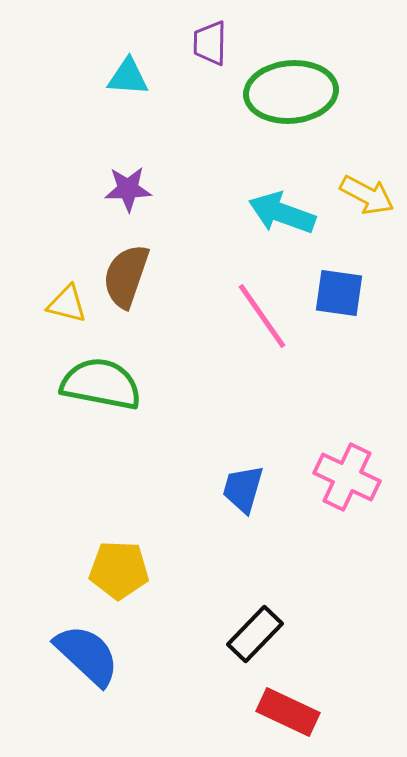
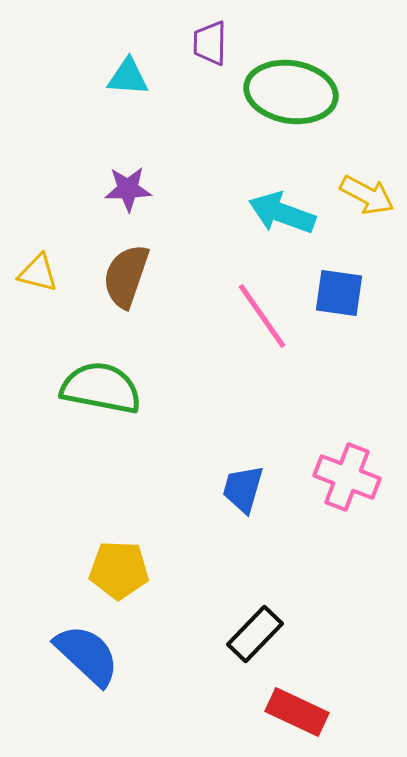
green ellipse: rotated 14 degrees clockwise
yellow triangle: moved 29 px left, 31 px up
green semicircle: moved 4 px down
pink cross: rotated 4 degrees counterclockwise
red rectangle: moved 9 px right
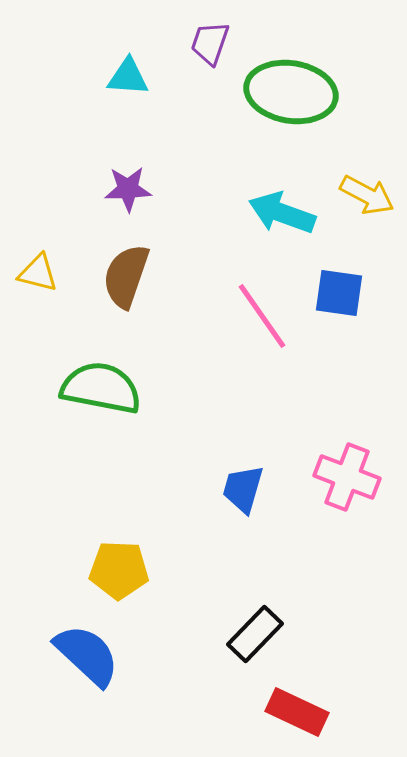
purple trapezoid: rotated 18 degrees clockwise
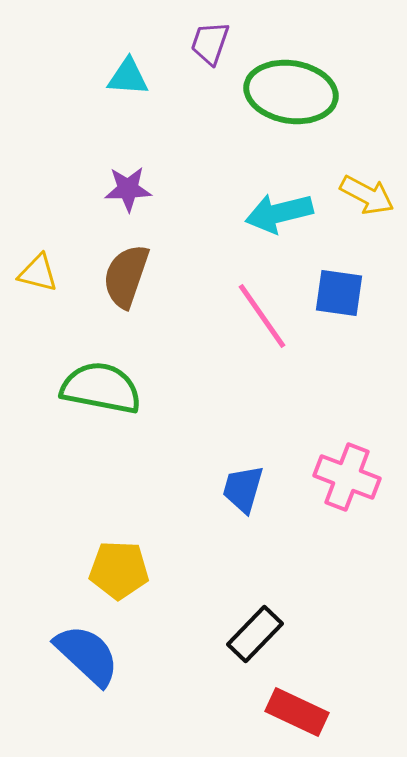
cyan arrow: moved 3 px left; rotated 34 degrees counterclockwise
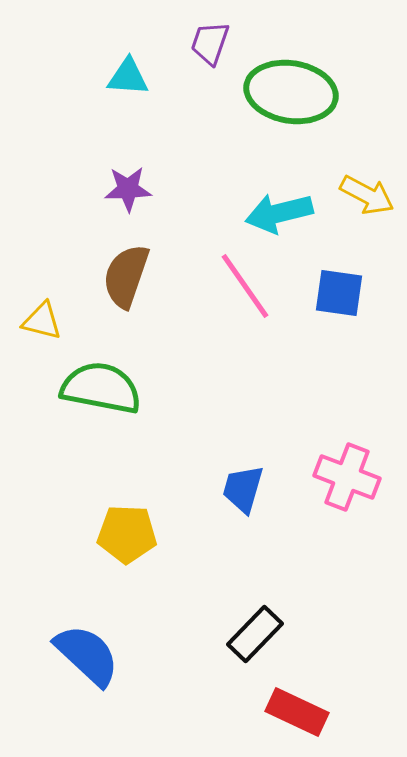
yellow triangle: moved 4 px right, 48 px down
pink line: moved 17 px left, 30 px up
yellow pentagon: moved 8 px right, 36 px up
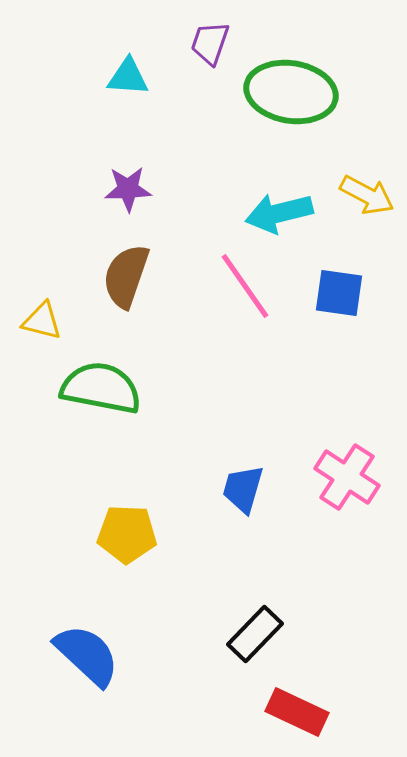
pink cross: rotated 12 degrees clockwise
